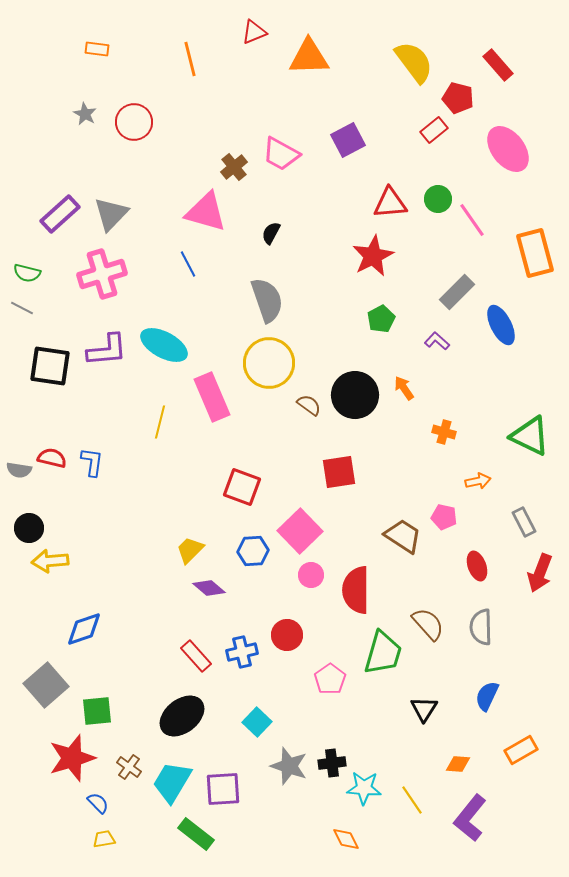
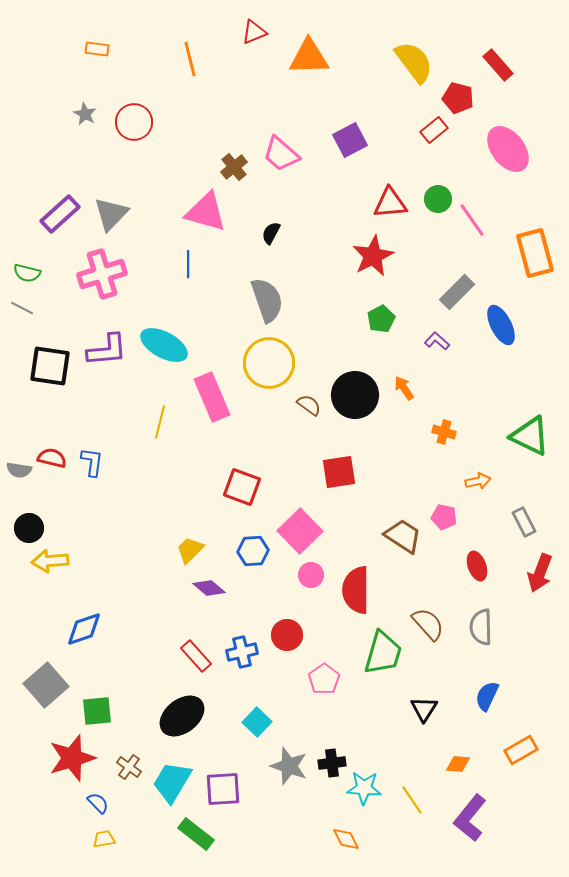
purple square at (348, 140): moved 2 px right
pink trapezoid at (281, 154): rotated 12 degrees clockwise
blue line at (188, 264): rotated 28 degrees clockwise
pink pentagon at (330, 679): moved 6 px left
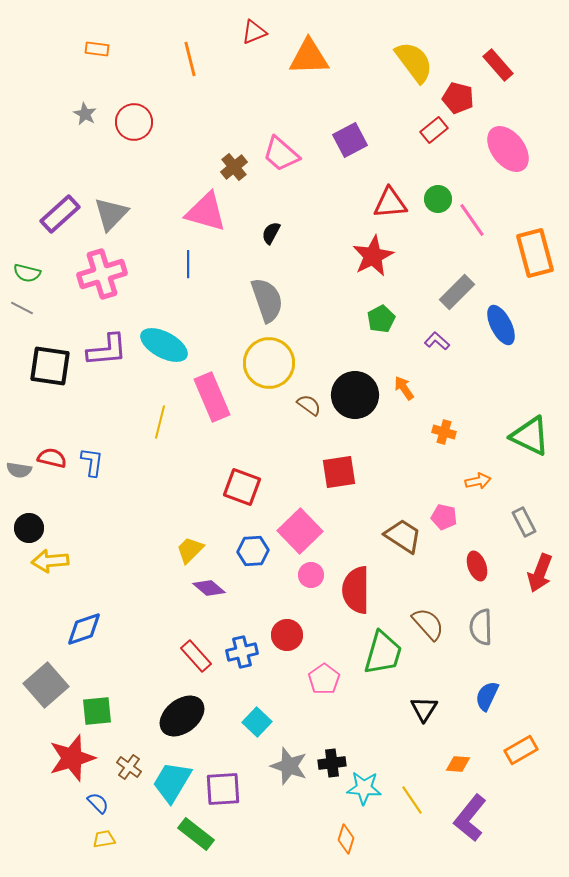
orange diamond at (346, 839): rotated 44 degrees clockwise
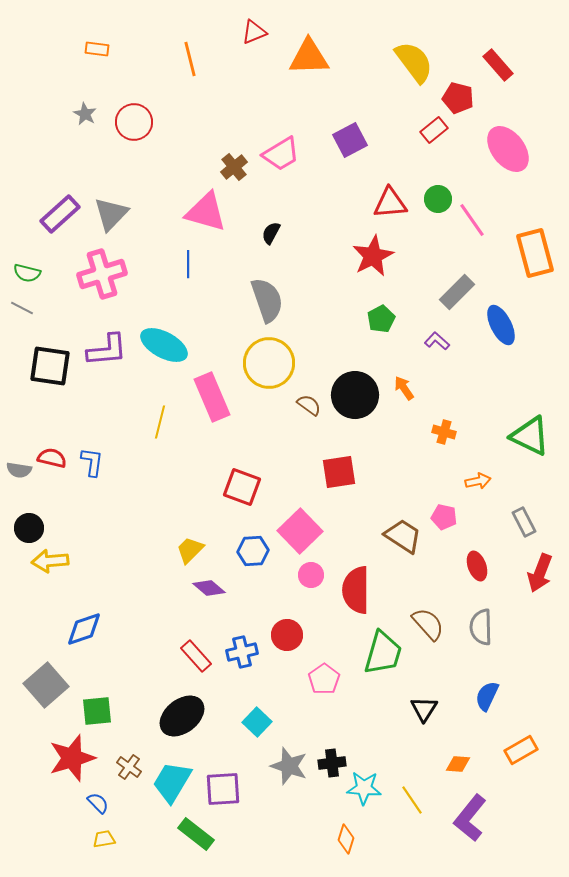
pink trapezoid at (281, 154): rotated 72 degrees counterclockwise
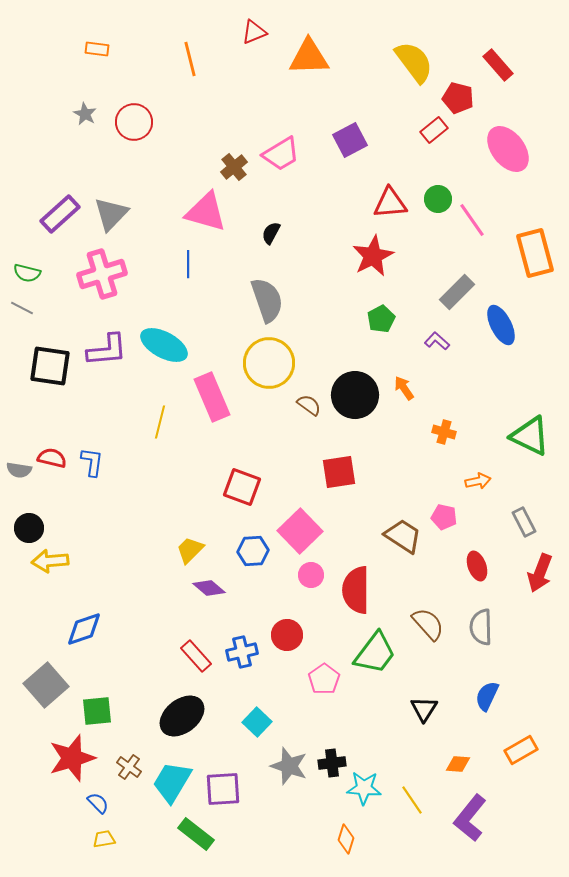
green trapezoid at (383, 653): moved 8 px left; rotated 21 degrees clockwise
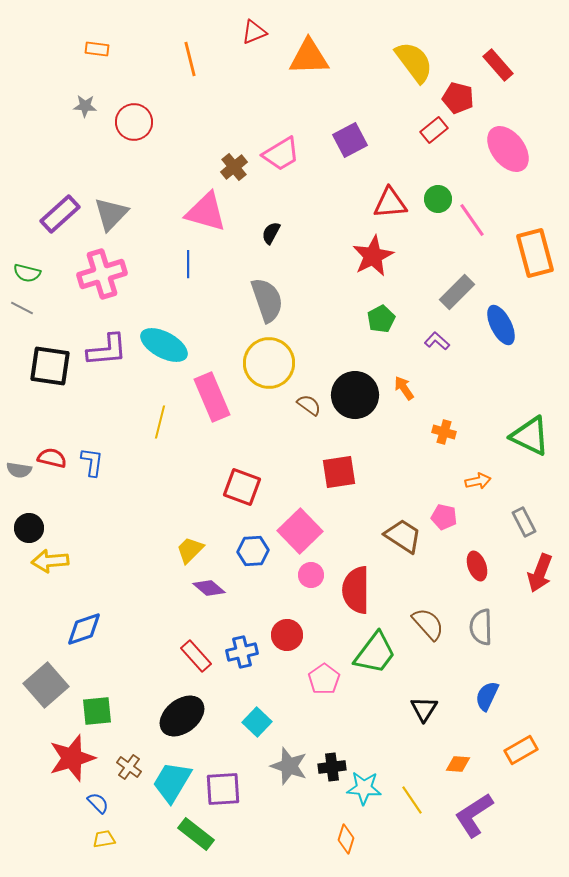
gray star at (85, 114): moved 8 px up; rotated 25 degrees counterclockwise
black cross at (332, 763): moved 4 px down
purple L-shape at (470, 818): moved 4 px right, 3 px up; rotated 18 degrees clockwise
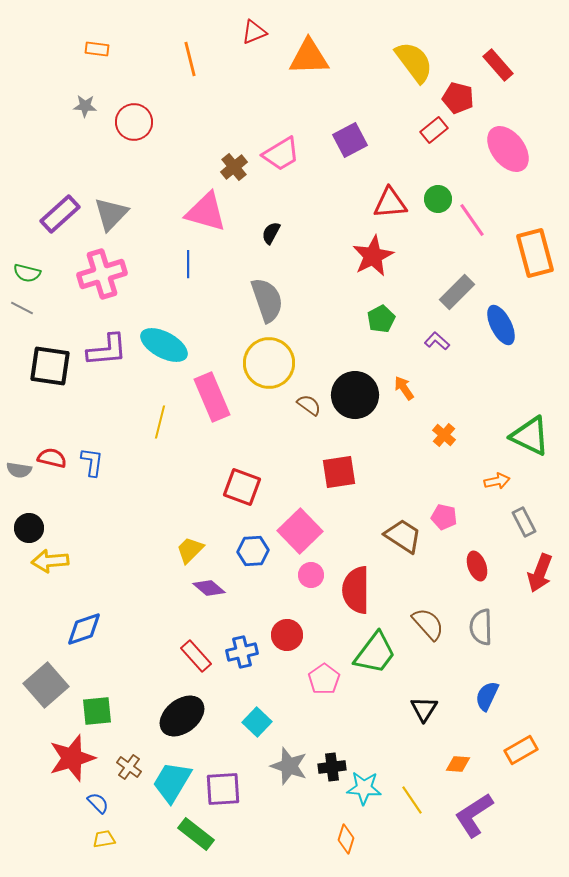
orange cross at (444, 432): moved 3 px down; rotated 25 degrees clockwise
orange arrow at (478, 481): moved 19 px right
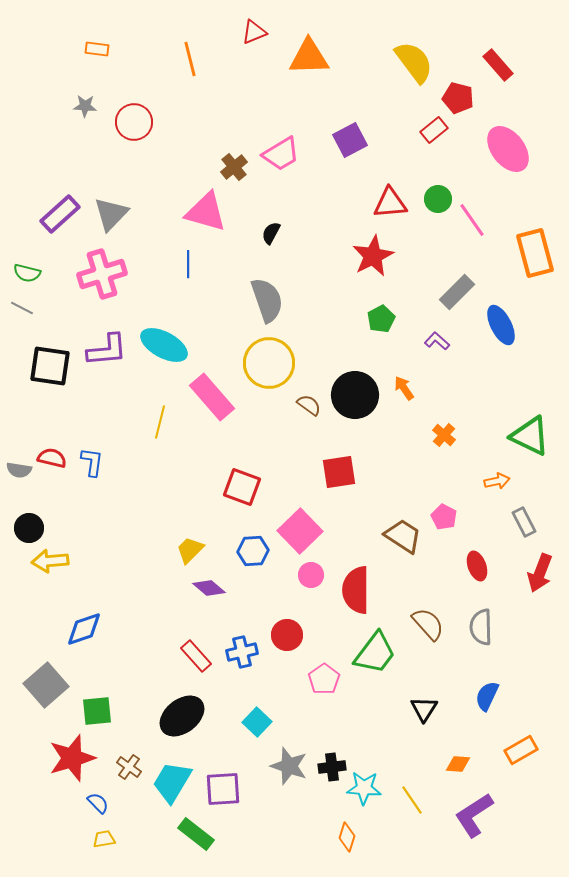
pink rectangle at (212, 397): rotated 18 degrees counterclockwise
pink pentagon at (444, 517): rotated 15 degrees clockwise
orange diamond at (346, 839): moved 1 px right, 2 px up
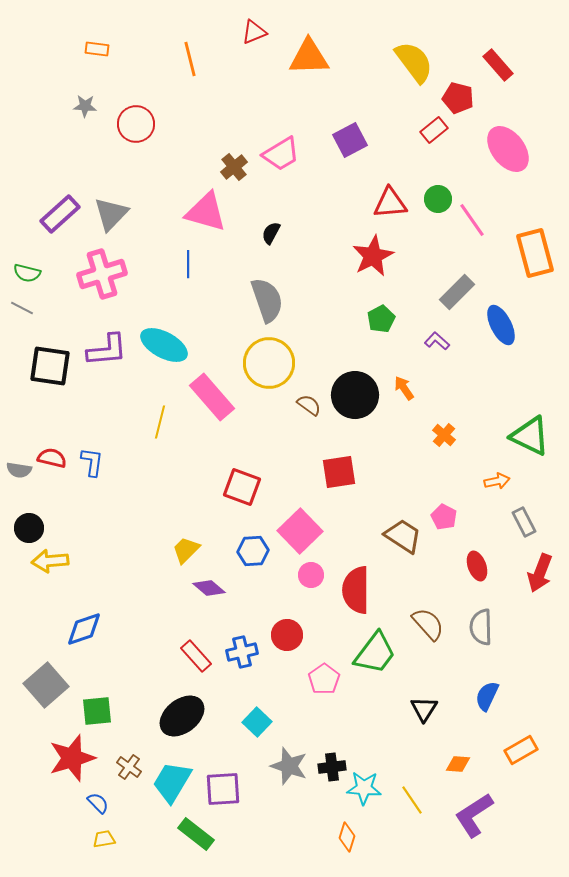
red circle at (134, 122): moved 2 px right, 2 px down
yellow trapezoid at (190, 550): moved 4 px left
